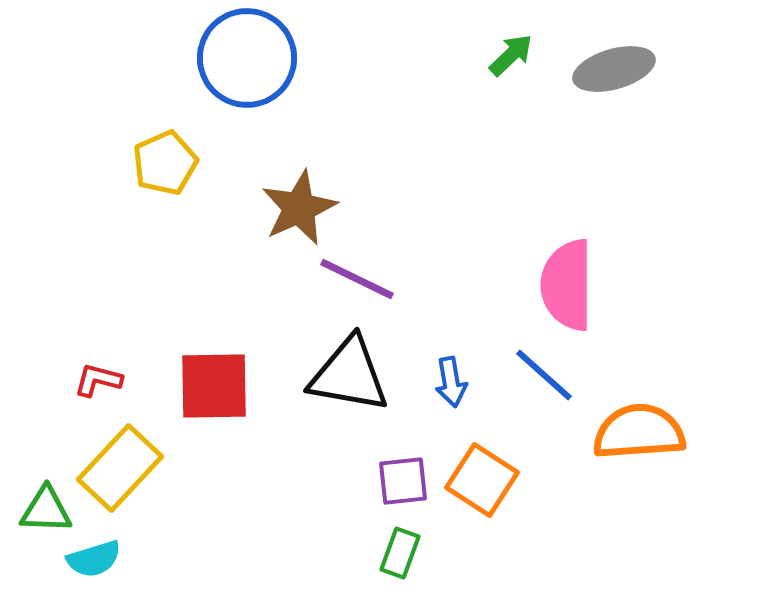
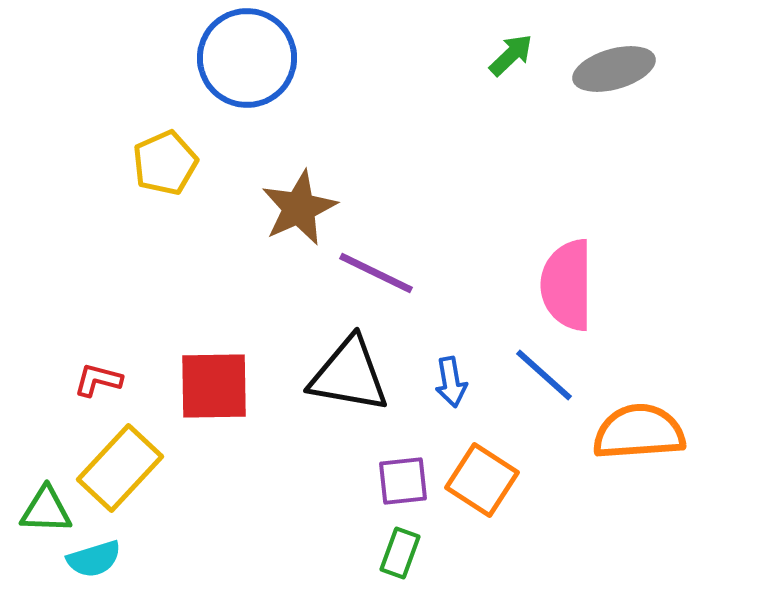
purple line: moved 19 px right, 6 px up
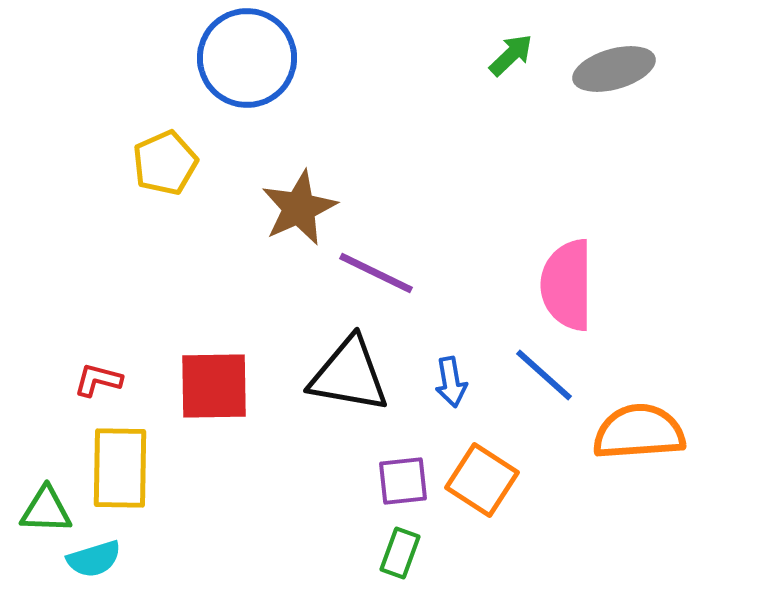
yellow rectangle: rotated 42 degrees counterclockwise
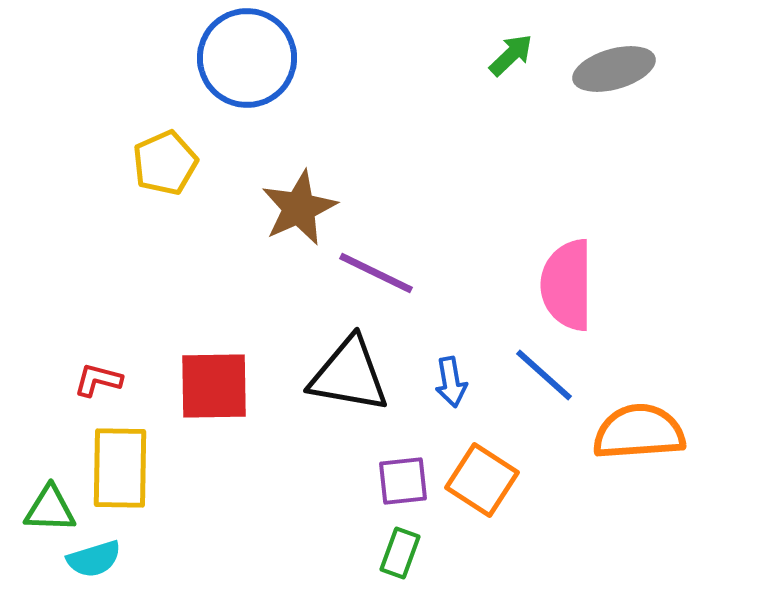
green triangle: moved 4 px right, 1 px up
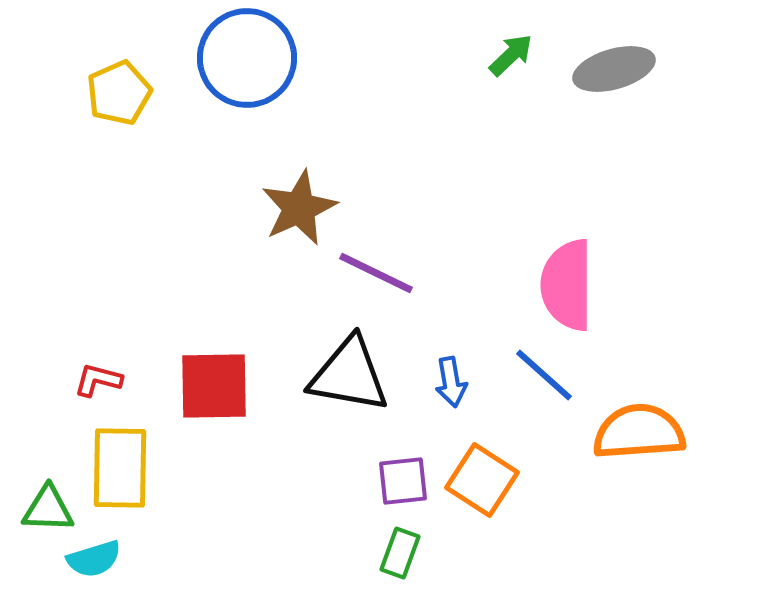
yellow pentagon: moved 46 px left, 70 px up
green triangle: moved 2 px left
